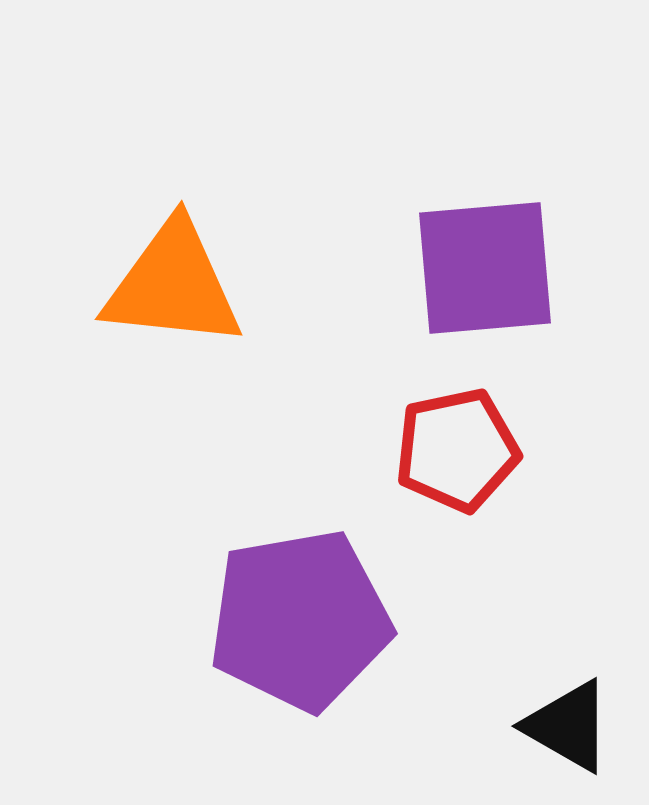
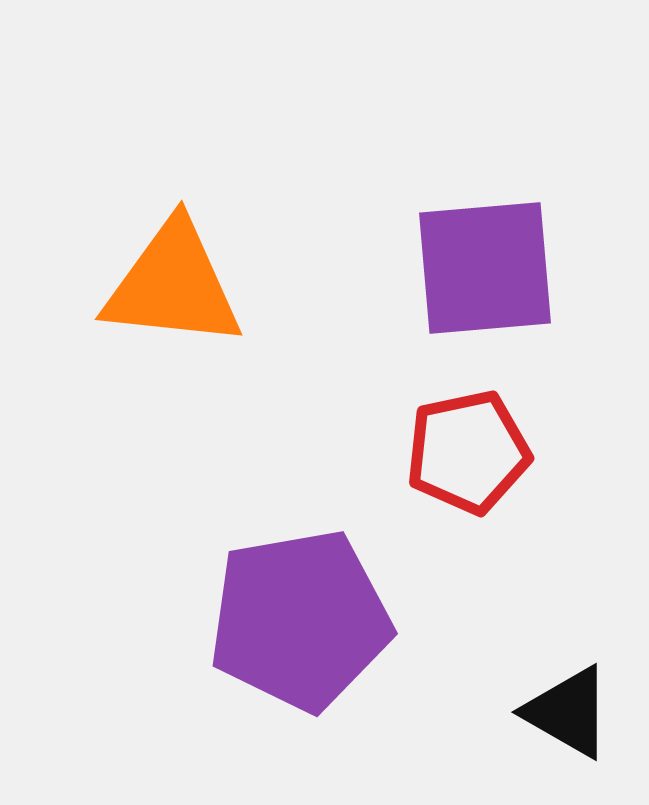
red pentagon: moved 11 px right, 2 px down
black triangle: moved 14 px up
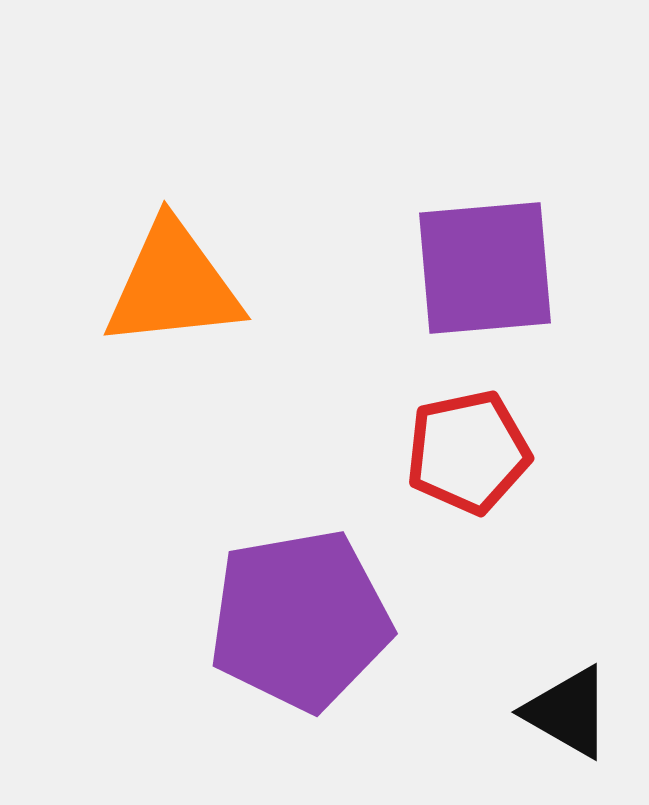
orange triangle: rotated 12 degrees counterclockwise
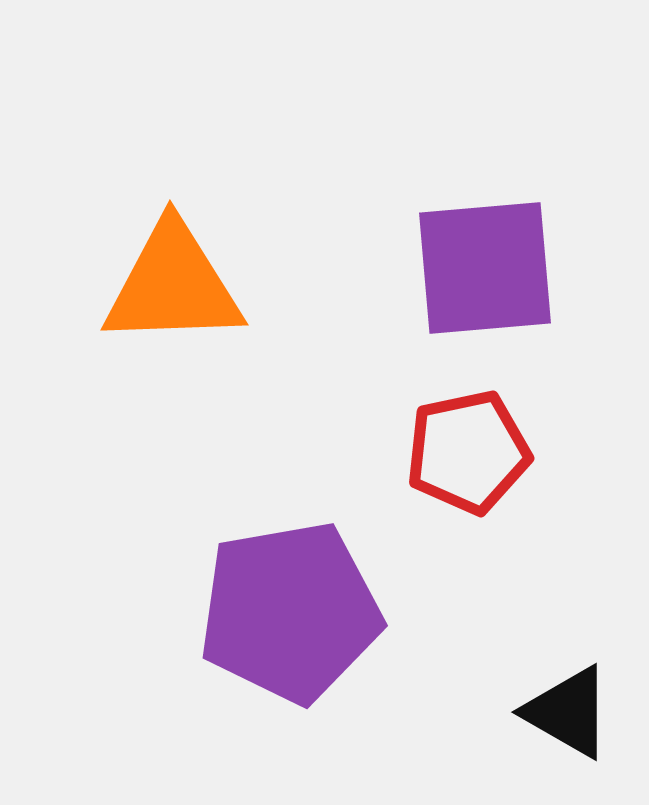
orange triangle: rotated 4 degrees clockwise
purple pentagon: moved 10 px left, 8 px up
